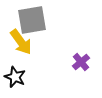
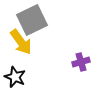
gray square: rotated 16 degrees counterclockwise
purple cross: rotated 24 degrees clockwise
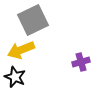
gray square: moved 1 px right
yellow arrow: moved 8 px down; rotated 104 degrees clockwise
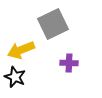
gray square: moved 20 px right, 4 px down
purple cross: moved 12 px left, 1 px down; rotated 18 degrees clockwise
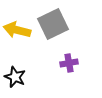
yellow arrow: moved 4 px left, 20 px up; rotated 36 degrees clockwise
purple cross: rotated 12 degrees counterclockwise
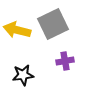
purple cross: moved 4 px left, 2 px up
black star: moved 8 px right, 2 px up; rotated 30 degrees counterclockwise
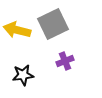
purple cross: rotated 12 degrees counterclockwise
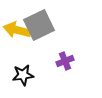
gray square: moved 14 px left, 1 px down
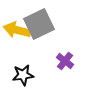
gray square: moved 1 px up
purple cross: rotated 30 degrees counterclockwise
